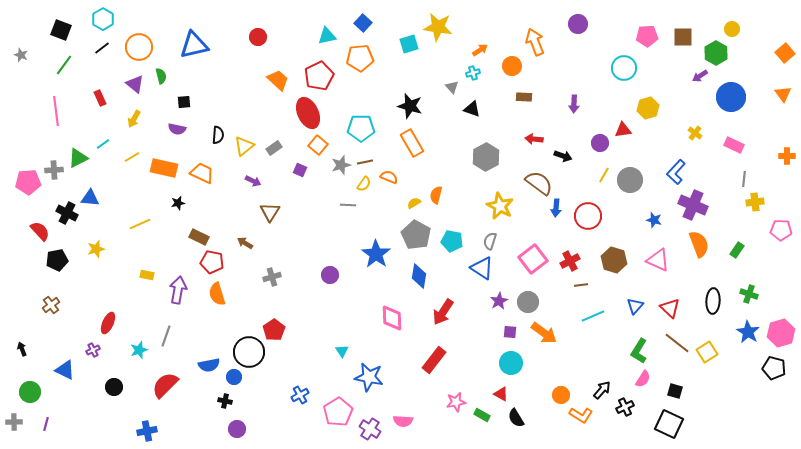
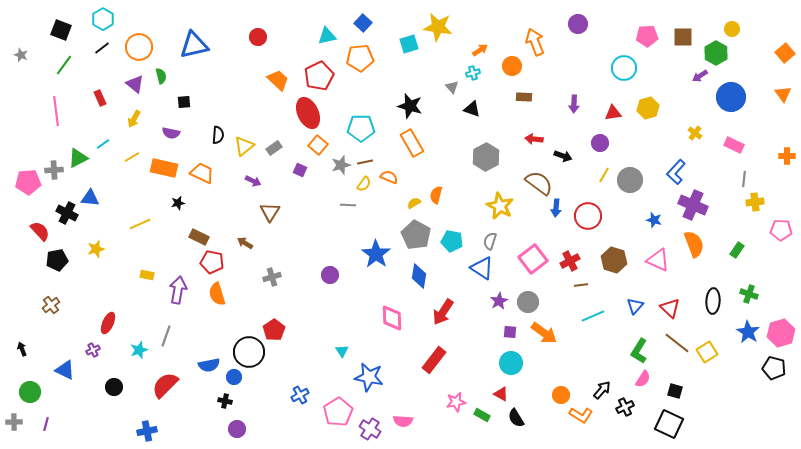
purple semicircle at (177, 129): moved 6 px left, 4 px down
red triangle at (623, 130): moved 10 px left, 17 px up
orange semicircle at (699, 244): moved 5 px left
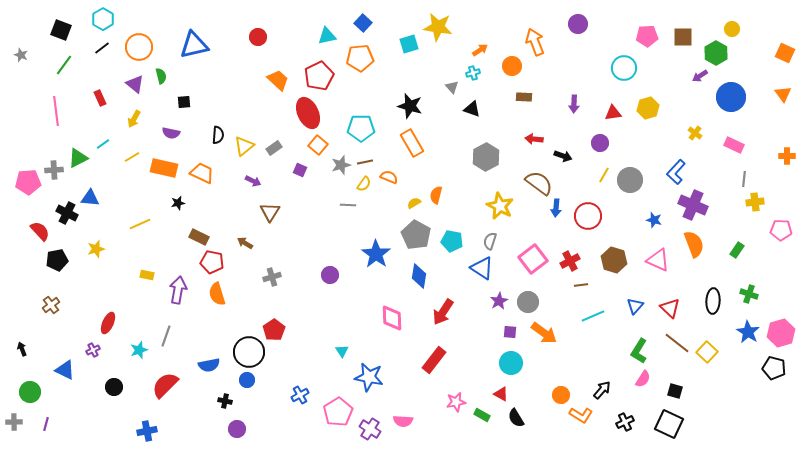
orange square at (785, 53): rotated 24 degrees counterclockwise
yellow square at (707, 352): rotated 15 degrees counterclockwise
blue circle at (234, 377): moved 13 px right, 3 px down
black cross at (625, 407): moved 15 px down
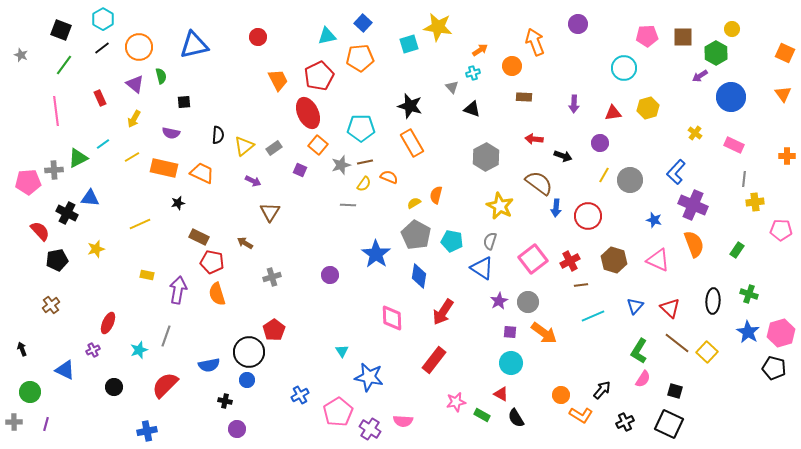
orange trapezoid at (278, 80): rotated 20 degrees clockwise
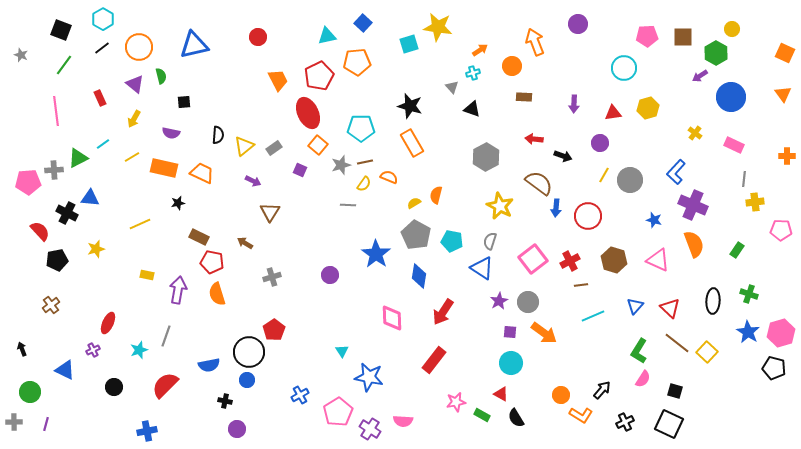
orange pentagon at (360, 58): moved 3 px left, 4 px down
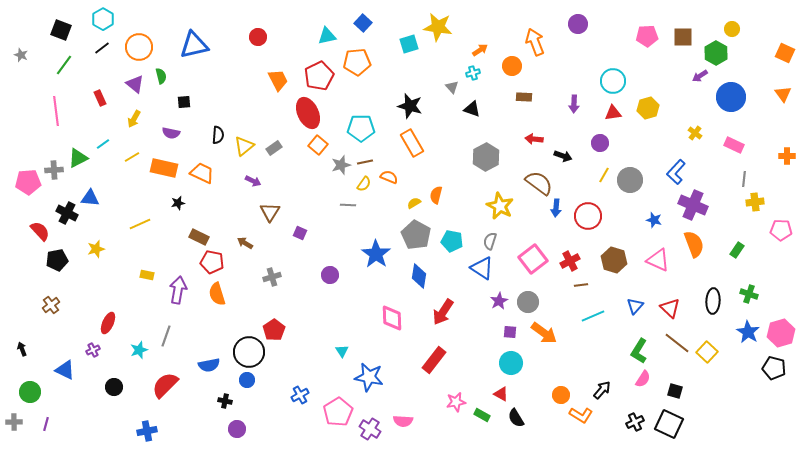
cyan circle at (624, 68): moved 11 px left, 13 px down
purple square at (300, 170): moved 63 px down
black cross at (625, 422): moved 10 px right
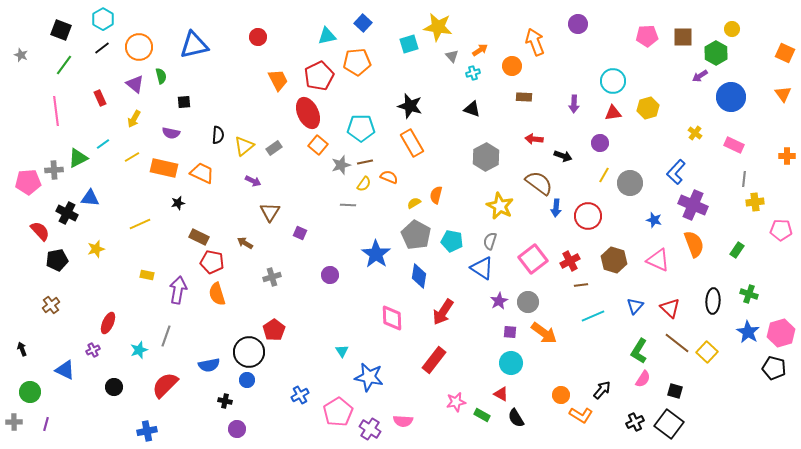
gray triangle at (452, 87): moved 31 px up
gray circle at (630, 180): moved 3 px down
black square at (669, 424): rotated 12 degrees clockwise
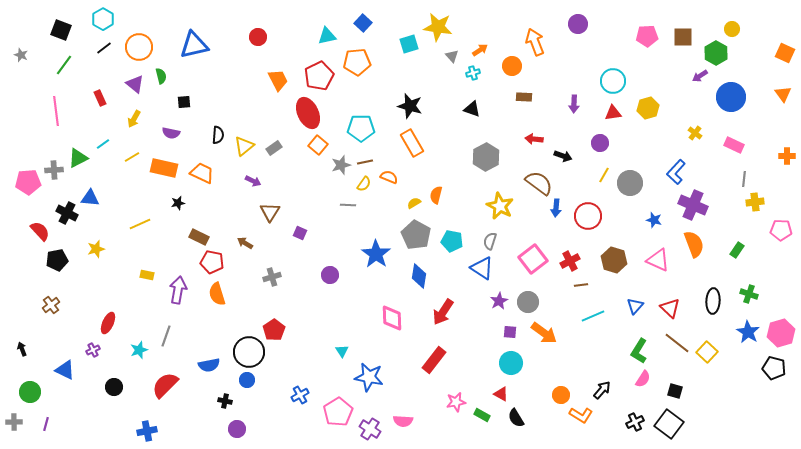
black line at (102, 48): moved 2 px right
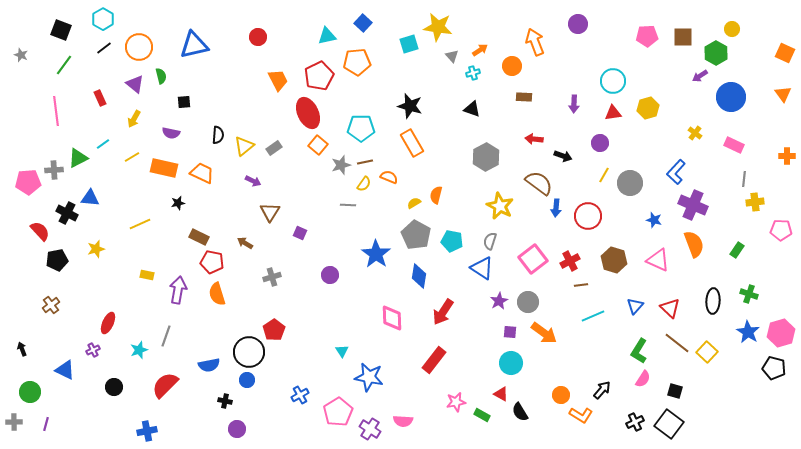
black semicircle at (516, 418): moved 4 px right, 6 px up
